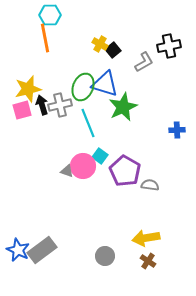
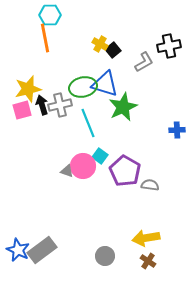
green ellipse: rotated 56 degrees clockwise
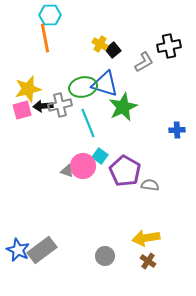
black arrow: moved 1 px right, 1 px down; rotated 78 degrees counterclockwise
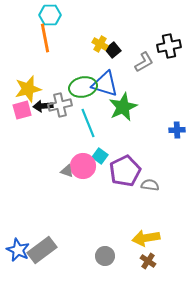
purple pentagon: rotated 16 degrees clockwise
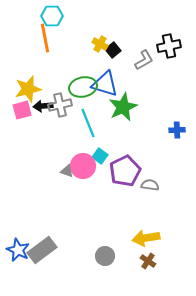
cyan hexagon: moved 2 px right, 1 px down
gray L-shape: moved 2 px up
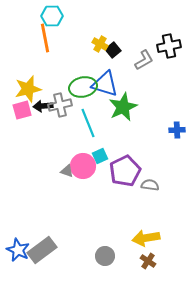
cyan square: rotated 28 degrees clockwise
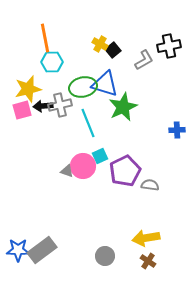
cyan hexagon: moved 46 px down
blue star: rotated 25 degrees counterclockwise
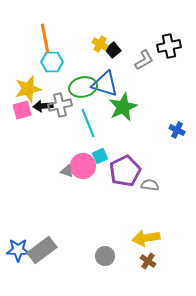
blue cross: rotated 28 degrees clockwise
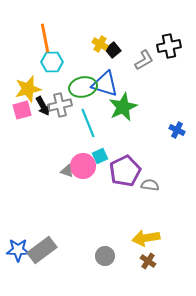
black arrow: rotated 114 degrees counterclockwise
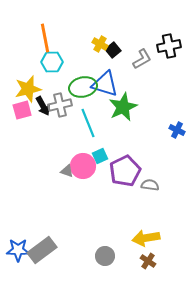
gray L-shape: moved 2 px left, 1 px up
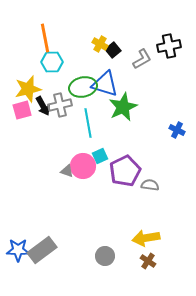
cyan line: rotated 12 degrees clockwise
